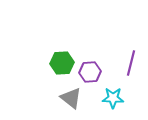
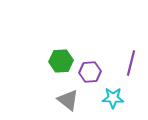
green hexagon: moved 1 px left, 2 px up
gray triangle: moved 3 px left, 2 px down
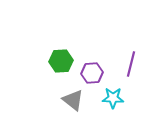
purple line: moved 1 px down
purple hexagon: moved 2 px right, 1 px down
gray triangle: moved 5 px right
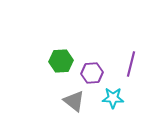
gray triangle: moved 1 px right, 1 px down
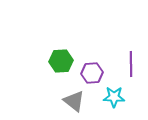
purple line: rotated 15 degrees counterclockwise
cyan star: moved 1 px right, 1 px up
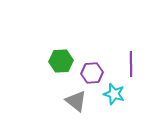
cyan star: moved 3 px up; rotated 15 degrees clockwise
gray triangle: moved 2 px right
